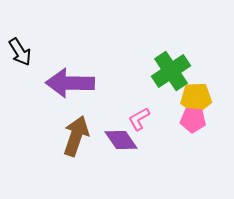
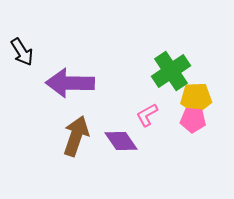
black arrow: moved 2 px right
pink L-shape: moved 8 px right, 4 px up
purple diamond: moved 1 px down
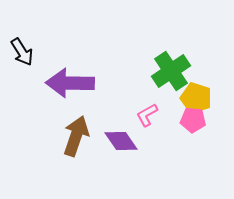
yellow pentagon: rotated 20 degrees clockwise
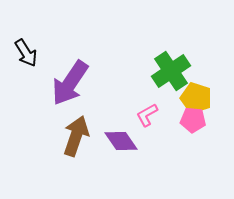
black arrow: moved 4 px right, 1 px down
purple arrow: rotated 57 degrees counterclockwise
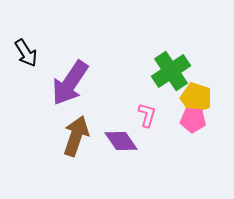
pink L-shape: rotated 135 degrees clockwise
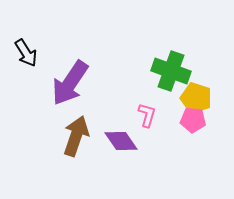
green cross: rotated 36 degrees counterclockwise
